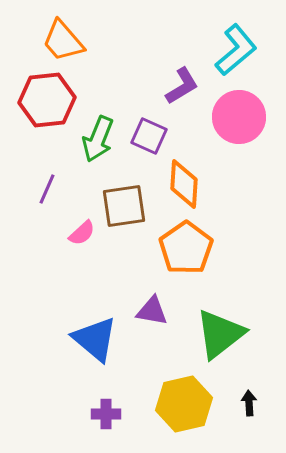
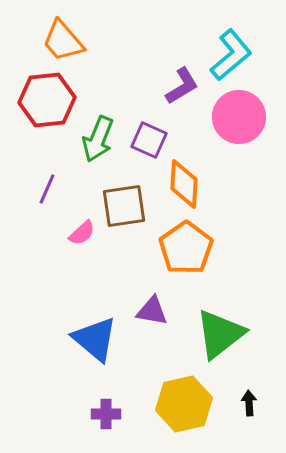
cyan L-shape: moved 5 px left, 5 px down
purple square: moved 4 px down
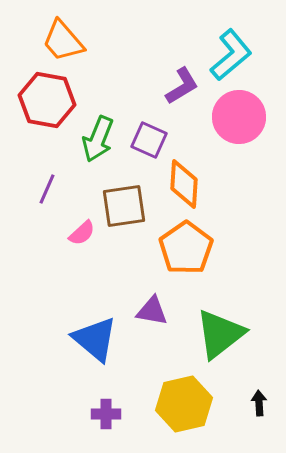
red hexagon: rotated 16 degrees clockwise
black arrow: moved 10 px right
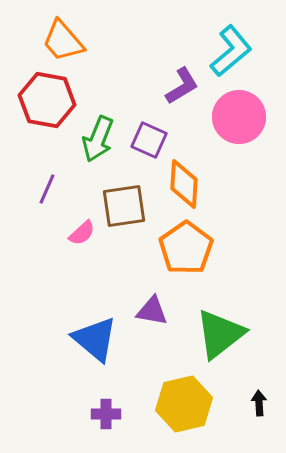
cyan L-shape: moved 4 px up
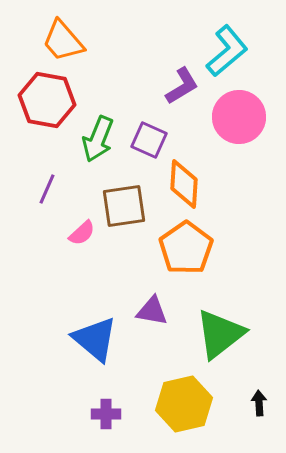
cyan L-shape: moved 4 px left
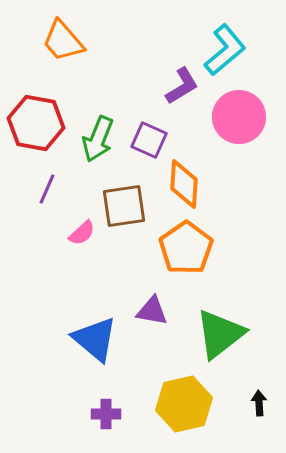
cyan L-shape: moved 2 px left, 1 px up
red hexagon: moved 11 px left, 23 px down
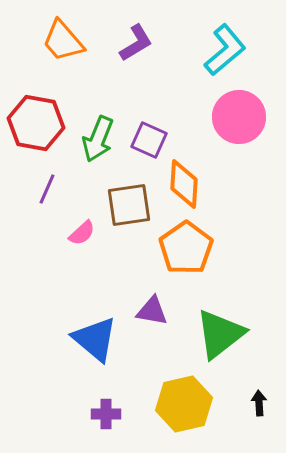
purple L-shape: moved 46 px left, 43 px up
brown square: moved 5 px right, 1 px up
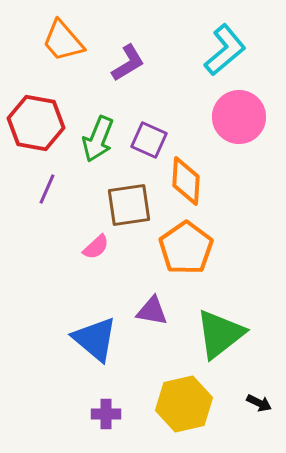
purple L-shape: moved 8 px left, 20 px down
orange diamond: moved 2 px right, 3 px up
pink semicircle: moved 14 px right, 14 px down
black arrow: rotated 120 degrees clockwise
